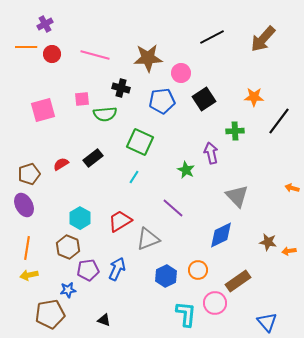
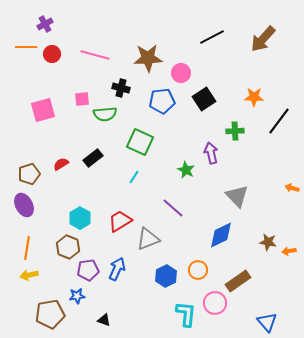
blue star at (68, 290): moved 9 px right, 6 px down
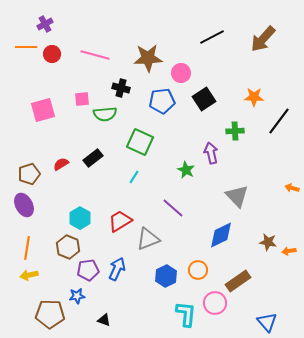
brown pentagon at (50, 314): rotated 12 degrees clockwise
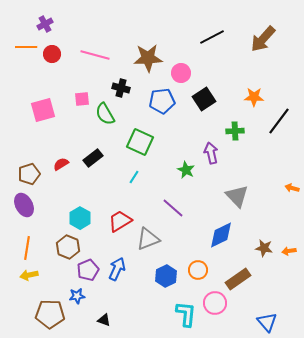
green semicircle at (105, 114): rotated 65 degrees clockwise
brown star at (268, 242): moved 4 px left, 6 px down
purple pentagon at (88, 270): rotated 15 degrees counterclockwise
brown rectangle at (238, 281): moved 2 px up
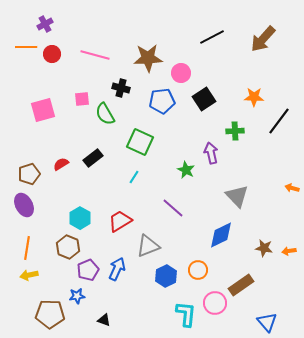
gray triangle at (148, 239): moved 7 px down
brown rectangle at (238, 279): moved 3 px right, 6 px down
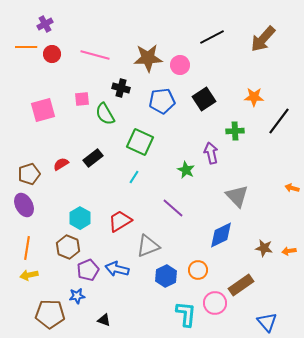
pink circle at (181, 73): moved 1 px left, 8 px up
blue arrow at (117, 269): rotated 100 degrees counterclockwise
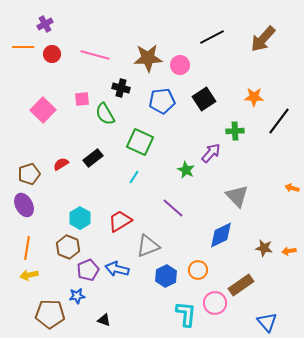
orange line at (26, 47): moved 3 px left
pink square at (43, 110): rotated 30 degrees counterclockwise
purple arrow at (211, 153): rotated 55 degrees clockwise
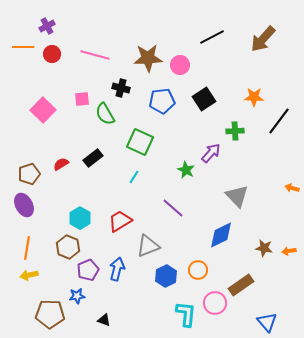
purple cross at (45, 24): moved 2 px right, 2 px down
blue arrow at (117, 269): rotated 90 degrees clockwise
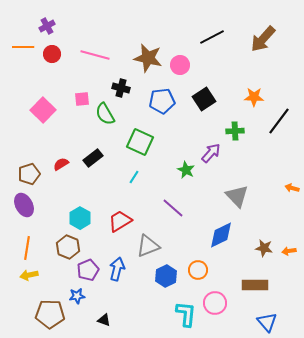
brown star at (148, 58): rotated 16 degrees clockwise
brown rectangle at (241, 285): moved 14 px right; rotated 35 degrees clockwise
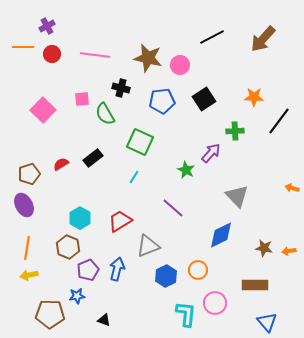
pink line at (95, 55): rotated 8 degrees counterclockwise
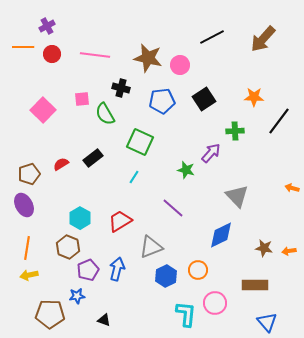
green star at (186, 170): rotated 12 degrees counterclockwise
gray triangle at (148, 246): moved 3 px right, 1 px down
